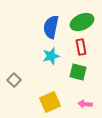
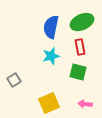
red rectangle: moved 1 px left
gray square: rotated 16 degrees clockwise
yellow square: moved 1 px left, 1 px down
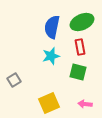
blue semicircle: moved 1 px right
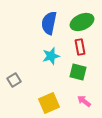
blue semicircle: moved 3 px left, 4 px up
pink arrow: moved 1 px left, 3 px up; rotated 32 degrees clockwise
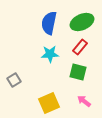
red rectangle: rotated 49 degrees clockwise
cyan star: moved 1 px left, 2 px up; rotated 12 degrees clockwise
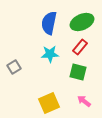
gray square: moved 13 px up
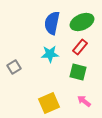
blue semicircle: moved 3 px right
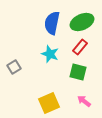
cyan star: rotated 24 degrees clockwise
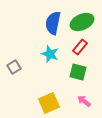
blue semicircle: moved 1 px right
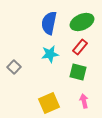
blue semicircle: moved 4 px left
cyan star: rotated 30 degrees counterclockwise
gray square: rotated 16 degrees counterclockwise
pink arrow: rotated 40 degrees clockwise
